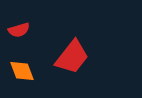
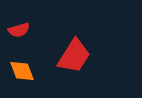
red trapezoid: moved 2 px right, 1 px up; rotated 6 degrees counterclockwise
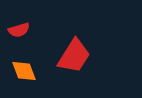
orange diamond: moved 2 px right
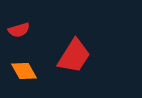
orange diamond: rotated 8 degrees counterclockwise
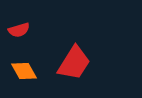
red trapezoid: moved 7 px down
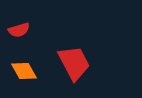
red trapezoid: rotated 60 degrees counterclockwise
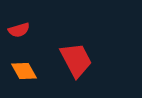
red trapezoid: moved 2 px right, 3 px up
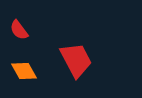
red semicircle: rotated 70 degrees clockwise
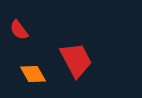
orange diamond: moved 9 px right, 3 px down
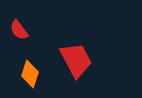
orange diamond: moved 3 px left; rotated 48 degrees clockwise
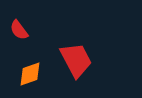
orange diamond: rotated 52 degrees clockwise
